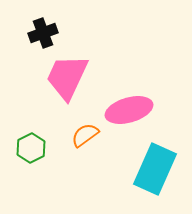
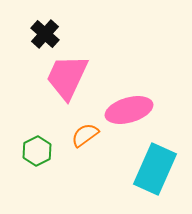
black cross: moved 2 px right, 1 px down; rotated 28 degrees counterclockwise
green hexagon: moved 6 px right, 3 px down
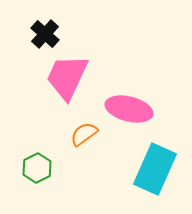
pink ellipse: moved 1 px up; rotated 30 degrees clockwise
orange semicircle: moved 1 px left, 1 px up
green hexagon: moved 17 px down
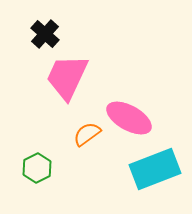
pink ellipse: moved 9 px down; rotated 15 degrees clockwise
orange semicircle: moved 3 px right
cyan rectangle: rotated 45 degrees clockwise
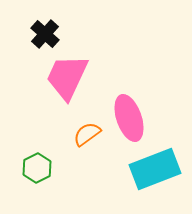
pink ellipse: rotated 42 degrees clockwise
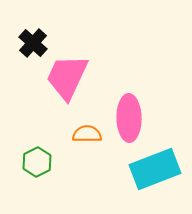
black cross: moved 12 px left, 9 px down
pink ellipse: rotated 18 degrees clockwise
orange semicircle: rotated 36 degrees clockwise
green hexagon: moved 6 px up
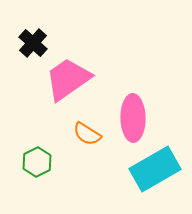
pink trapezoid: moved 1 px right, 2 px down; rotated 30 degrees clockwise
pink ellipse: moved 4 px right
orange semicircle: rotated 148 degrees counterclockwise
cyan rectangle: rotated 9 degrees counterclockwise
